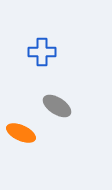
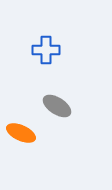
blue cross: moved 4 px right, 2 px up
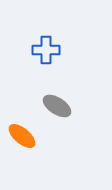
orange ellipse: moved 1 px right, 3 px down; rotated 16 degrees clockwise
